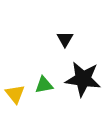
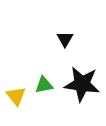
black star: moved 1 px left, 5 px down
yellow triangle: moved 1 px right, 2 px down
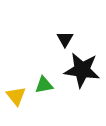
black star: moved 14 px up
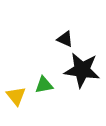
black triangle: rotated 36 degrees counterclockwise
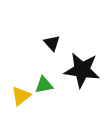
black triangle: moved 13 px left, 4 px down; rotated 24 degrees clockwise
yellow triangle: moved 5 px right; rotated 30 degrees clockwise
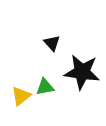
black star: moved 2 px down
green triangle: moved 1 px right, 2 px down
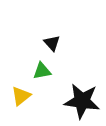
black star: moved 29 px down
green triangle: moved 3 px left, 16 px up
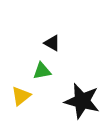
black triangle: rotated 18 degrees counterclockwise
black star: rotated 6 degrees clockwise
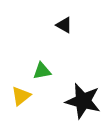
black triangle: moved 12 px right, 18 px up
black star: moved 1 px right
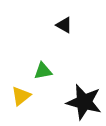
green triangle: moved 1 px right
black star: moved 1 px right, 1 px down
